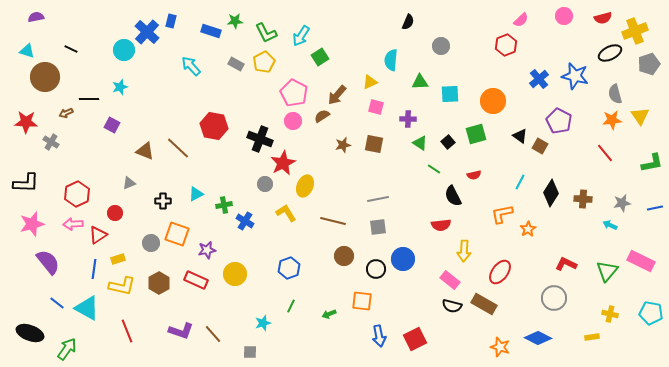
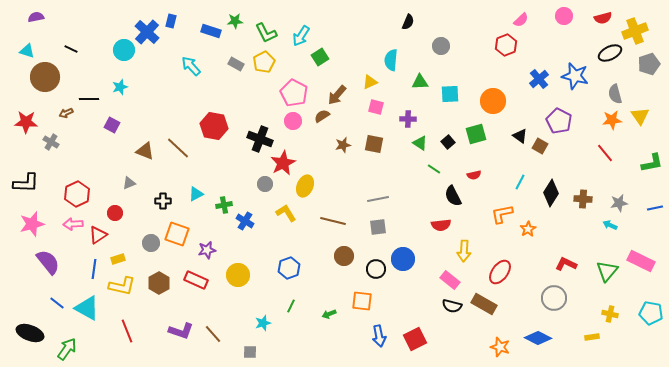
gray star at (622, 203): moved 3 px left
yellow circle at (235, 274): moved 3 px right, 1 px down
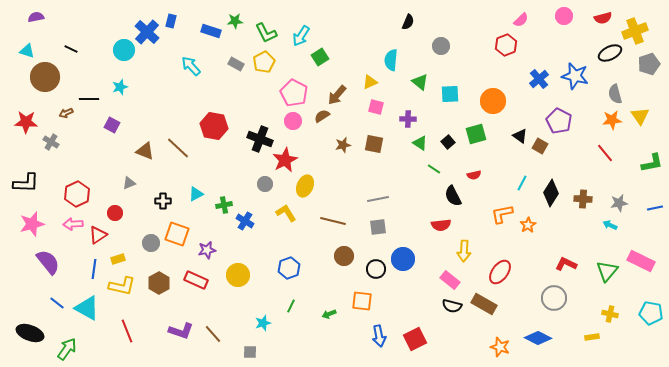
green triangle at (420, 82): rotated 42 degrees clockwise
red star at (283, 163): moved 2 px right, 3 px up
cyan line at (520, 182): moved 2 px right, 1 px down
orange star at (528, 229): moved 4 px up
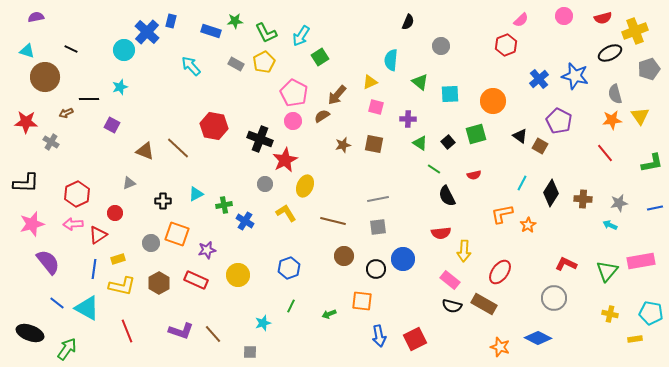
gray pentagon at (649, 64): moved 5 px down
black semicircle at (453, 196): moved 6 px left
red semicircle at (441, 225): moved 8 px down
pink rectangle at (641, 261): rotated 36 degrees counterclockwise
yellow rectangle at (592, 337): moved 43 px right, 2 px down
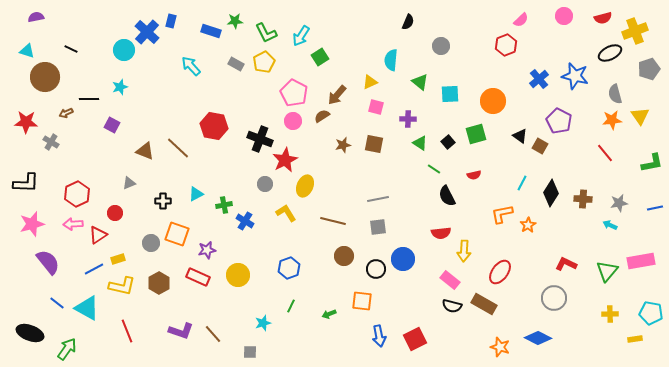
blue line at (94, 269): rotated 54 degrees clockwise
red rectangle at (196, 280): moved 2 px right, 3 px up
yellow cross at (610, 314): rotated 14 degrees counterclockwise
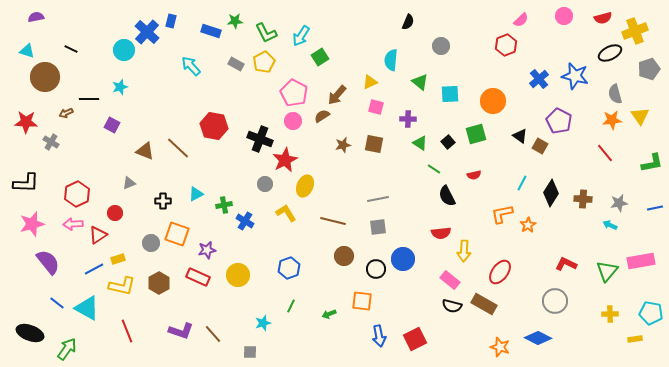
gray circle at (554, 298): moved 1 px right, 3 px down
